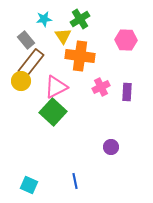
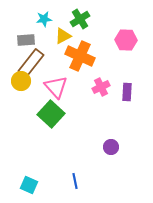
yellow triangle: rotated 36 degrees clockwise
gray rectangle: rotated 54 degrees counterclockwise
orange cross: rotated 16 degrees clockwise
pink triangle: rotated 45 degrees counterclockwise
green square: moved 2 px left, 2 px down
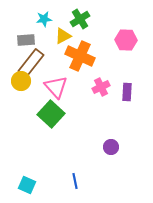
cyan square: moved 2 px left
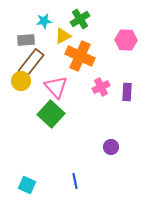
cyan star: moved 2 px down
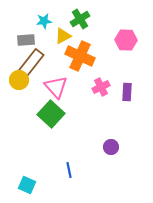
yellow circle: moved 2 px left, 1 px up
blue line: moved 6 px left, 11 px up
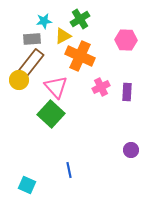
gray rectangle: moved 6 px right, 1 px up
purple circle: moved 20 px right, 3 px down
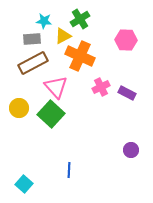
cyan star: rotated 14 degrees clockwise
brown rectangle: moved 2 px right; rotated 24 degrees clockwise
yellow circle: moved 28 px down
purple rectangle: moved 1 px down; rotated 66 degrees counterclockwise
blue line: rotated 14 degrees clockwise
cyan square: moved 3 px left, 1 px up; rotated 18 degrees clockwise
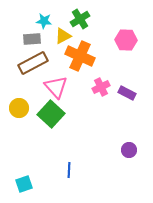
purple circle: moved 2 px left
cyan square: rotated 30 degrees clockwise
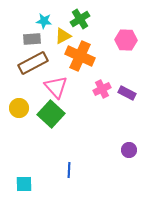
pink cross: moved 1 px right, 2 px down
cyan square: rotated 18 degrees clockwise
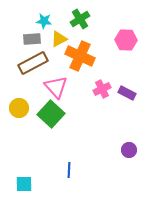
yellow triangle: moved 4 px left, 3 px down
